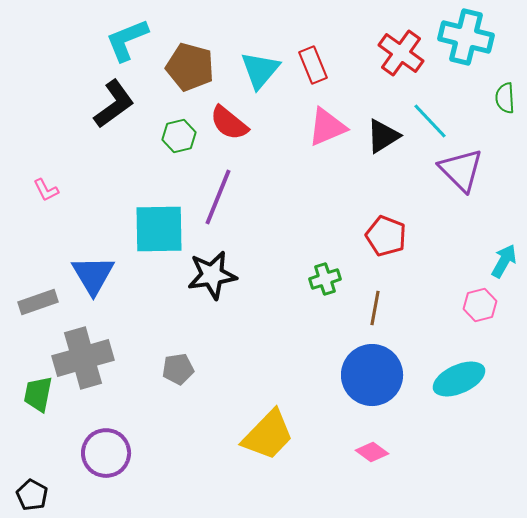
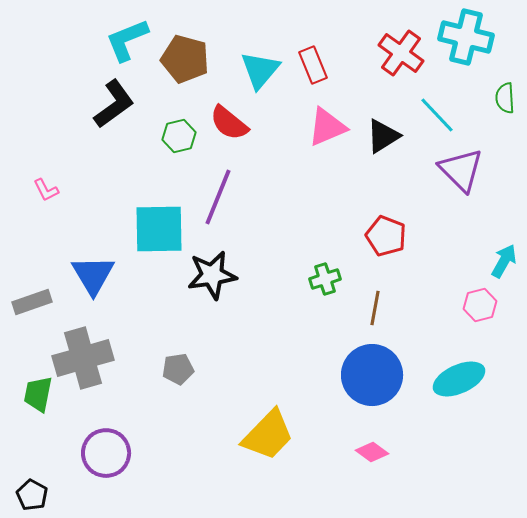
brown pentagon: moved 5 px left, 8 px up
cyan line: moved 7 px right, 6 px up
gray rectangle: moved 6 px left
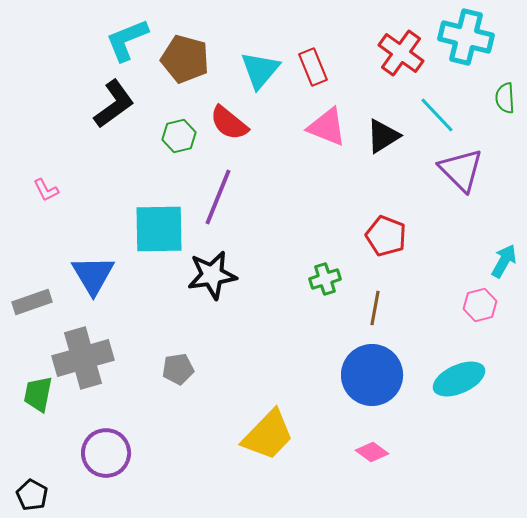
red rectangle: moved 2 px down
pink triangle: rotated 45 degrees clockwise
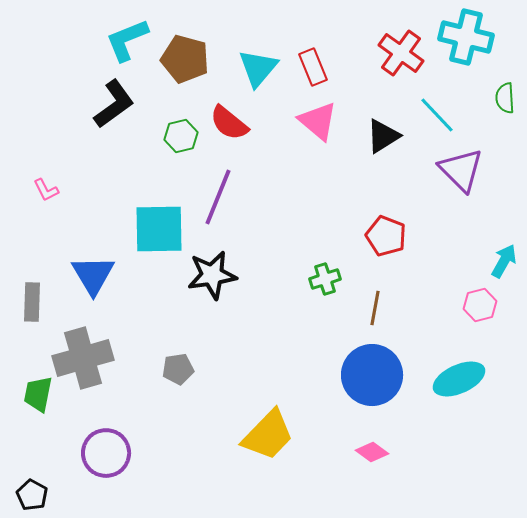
cyan triangle: moved 2 px left, 2 px up
pink triangle: moved 9 px left, 6 px up; rotated 18 degrees clockwise
green hexagon: moved 2 px right
gray rectangle: rotated 69 degrees counterclockwise
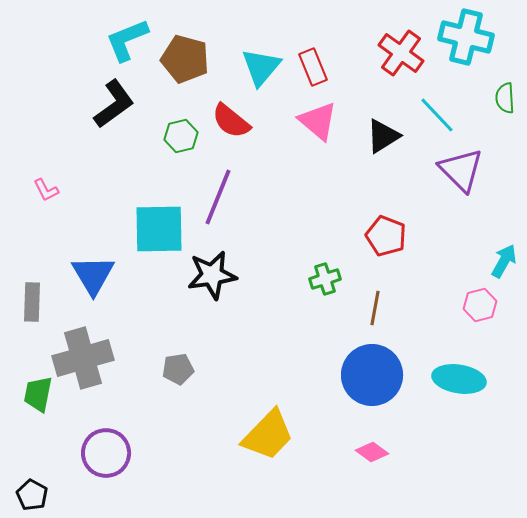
cyan triangle: moved 3 px right, 1 px up
red semicircle: moved 2 px right, 2 px up
cyan ellipse: rotated 33 degrees clockwise
